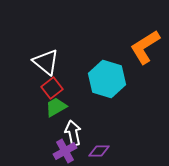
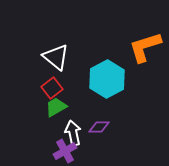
orange L-shape: rotated 15 degrees clockwise
white triangle: moved 10 px right, 5 px up
cyan hexagon: rotated 15 degrees clockwise
purple diamond: moved 24 px up
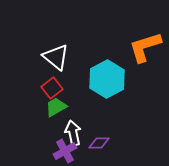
purple diamond: moved 16 px down
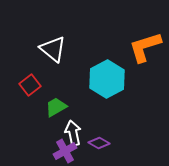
white triangle: moved 3 px left, 8 px up
red square: moved 22 px left, 3 px up
purple diamond: rotated 30 degrees clockwise
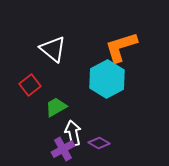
orange L-shape: moved 24 px left
purple cross: moved 2 px left, 2 px up
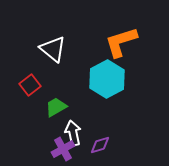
orange L-shape: moved 5 px up
purple diamond: moved 1 px right, 2 px down; rotated 45 degrees counterclockwise
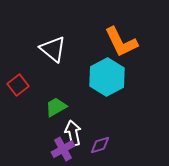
orange L-shape: rotated 99 degrees counterclockwise
cyan hexagon: moved 2 px up
red square: moved 12 px left
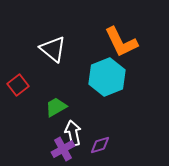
cyan hexagon: rotated 6 degrees clockwise
